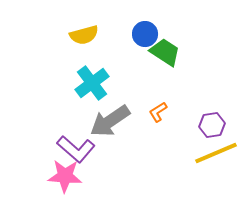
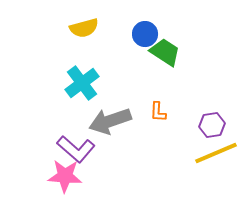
yellow semicircle: moved 7 px up
cyan cross: moved 10 px left
orange L-shape: rotated 55 degrees counterclockwise
gray arrow: rotated 15 degrees clockwise
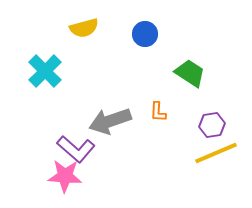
green trapezoid: moved 25 px right, 21 px down
cyan cross: moved 37 px left, 12 px up; rotated 8 degrees counterclockwise
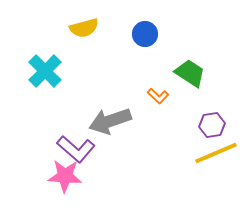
orange L-shape: moved 16 px up; rotated 50 degrees counterclockwise
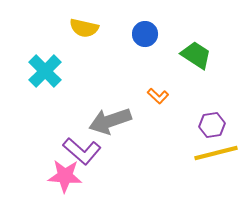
yellow semicircle: rotated 28 degrees clockwise
green trapezoid: moved 6 px right, 18 px up
purple L-shape: moved 6 px right, 2 px down
yellow line: rotated 9 degrees clockwise
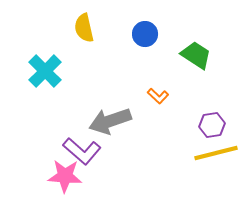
yellow semicircle: rotated 64 degrees clockwise
